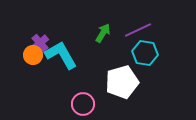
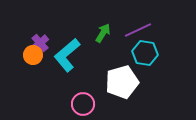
cyan L-shape: moved 6 px right; rotated 100 degrees counterclockwise
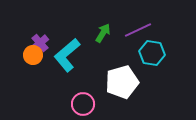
cyan hexagon: moved 7 px right
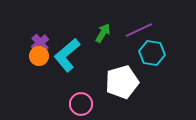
purple line: moved 1 px right
orange circle: moved 6 px right, 1 px down
pink circle: moved 2 px left
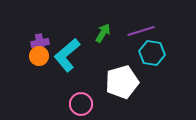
purple line: moved 2 px right, 1 px down; rotated 8 degrees clockwise
purple cross: rotated 30 degrees clockwise
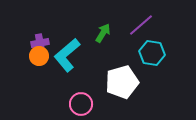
purple line: moved 6 px up; rotated 24 degrees counterclockwise
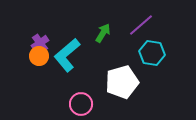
purple cross: rotated 24 degrees counterclockwise
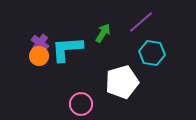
purple line: moved 3 px up
purple cross: rotated 18 degrees counterclockwise
cyan L-shape: moved 6 px up; rotated 36 degrees clockwise
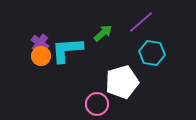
green arrow: rotated 18 degrees clockwise
cyan L-shape: moved 1 px down
orange circle: moved 2 px right
pink circle: moved 16 px right
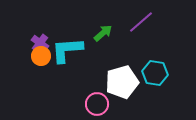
cyan hexagon: moved 3 px right, 20 px down
